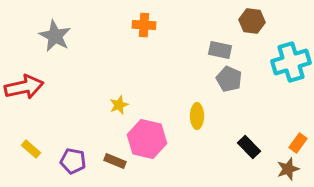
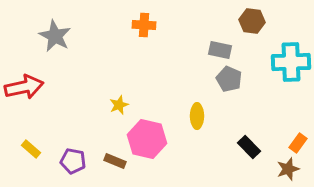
cyan cross: rotated 15 degrees clockwise
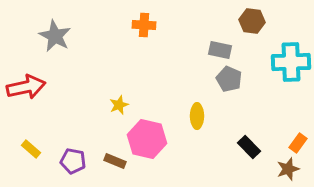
red arrow: moved 2 px right
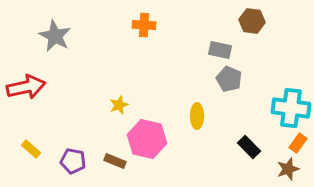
cyan cross: moved 46 px down; rotated 9 degrees clockwise
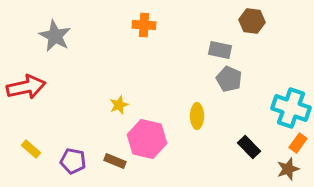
cyan cross: rotated 12 degrees clockwise
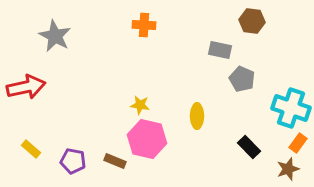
gray pentagon: moved 13 px right
yellow star: moved 21 px right; rotated 30 degrees clockwise
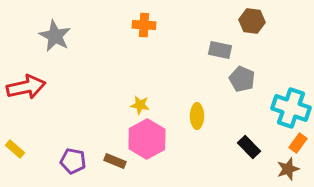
pink hexagon: rotated 18 degrees clockwise
yellow rectangle: moved 16 px left
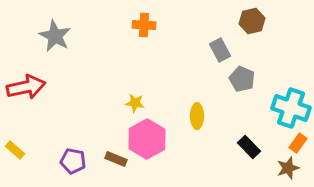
brown hexagon: rotated 20 degrees counterclockwise
gray rectangle: rotated 50 degrees clockwise
yellow star: moved 5 px left, 2 px up
yellow rectangle: moved 1 px down
brown rectangle: moved 1 px right, 2 px up
brown star: moved 1 px up
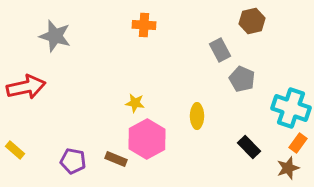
gray star: rotated 12 degrees counterclockwise
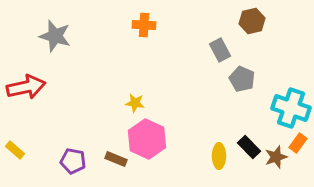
yellow ellipse: moved 22 px right, 40 px down
pink hexagon: rotated 6 degrees counterclockwise
brown star: moved 12 px left, 11 px up
